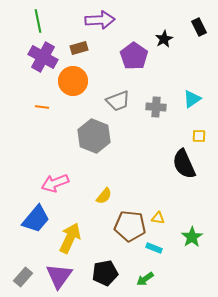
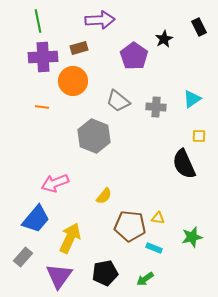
purple cross: rotated 32 degrees counterclockwise
gray trapezoid: rotated 60 degrees clockwise
green star: rotated 20 degrees clockwise
gray rectangle: moved 20 px up
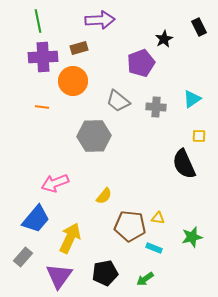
purple pentagon: moved 7 px right, 7 px down; rotated 16 degrees clockwise
gray hexagon: rotated 24 degrees counterclockwise
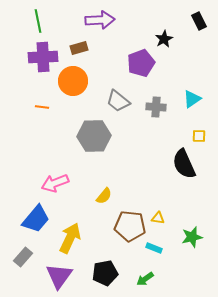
black rectangle: moved 6 px up
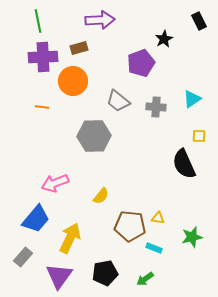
yellow semicircle: moved 3 px left
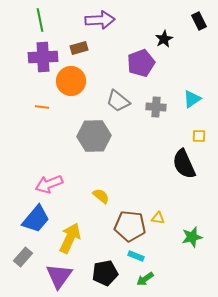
green line: moved 2 px right, 1 px up
orange circle: moved 2 px left
pink arrow: moved 6 px left, 1 px down
yellow semicircle: rotated 90 degrees counterclockwise
cyan rectangle: moved 18 px left, 8 px down
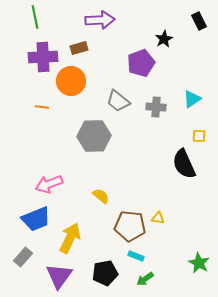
green line: moved 5 px left, 3 px up
blue trapezoid: rotated 28 degrees clockwise
green star: moved 7 px right, 26 px down; rotated 30 degrees counterclockwise
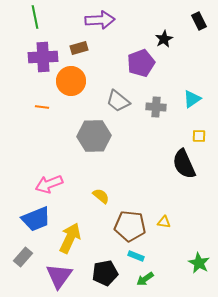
yellow triangle: moved 6 px right, 4 px down
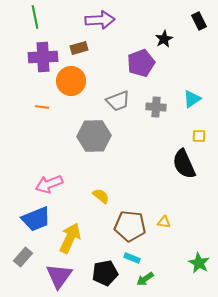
gray trapezoid: rotated 60 degrees counterclockwise
cyan rectangle: moved 4 px left, 2 px down
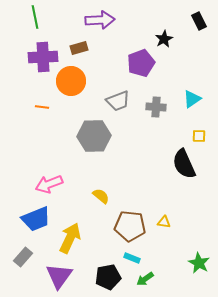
black pentagon: moved 3 px right, 4 px down
